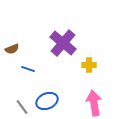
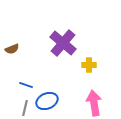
blue line: moved 2 px left, 16 px down
gray line: moved 3 px right, 1 px down; rotated 49 degrees clockwise
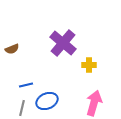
blue line: rotated 32 degrees counterclockwise
pink arrow: rotated 25 degrees clockwise
gray line: moved 3 px left
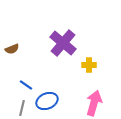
blue line: rotated 48 degrees clockwise
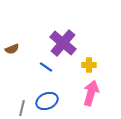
blue line: moved 20 px right, 18 px up
pink arrow: moved 3 px left, 10 px up
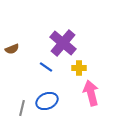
yellow cross: moved 10 px left, 3 px down
pink arrow: rotated 30 degrees counterclockwise
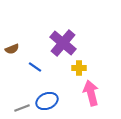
blue line: moved 11 px left
gray line: rotated 56 degrees clockwise
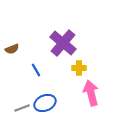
blue line: moved 1 px right, 3 px down; rotated 24 degrees clockwise
blue ellipse: moved 2 px left, 2 px down
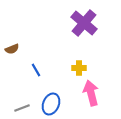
purple cross: moved 21 px right, 20 px up
blue ellipse: moved 6 px right, 1 px down; rotated 45 degrees counterclockwise
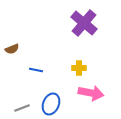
blue line: rotated 48 degrees counterclockwise
pink arrow: rotated 115 degrees clockwise
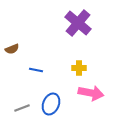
purple cross: moved 6 px left
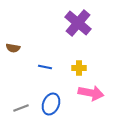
brown semicircle: moved 1 px right, 1 px up; rotated 32 degrees clockwise
blue line: moved 9 px right, 3 px up
gray line: moved 1 px left
